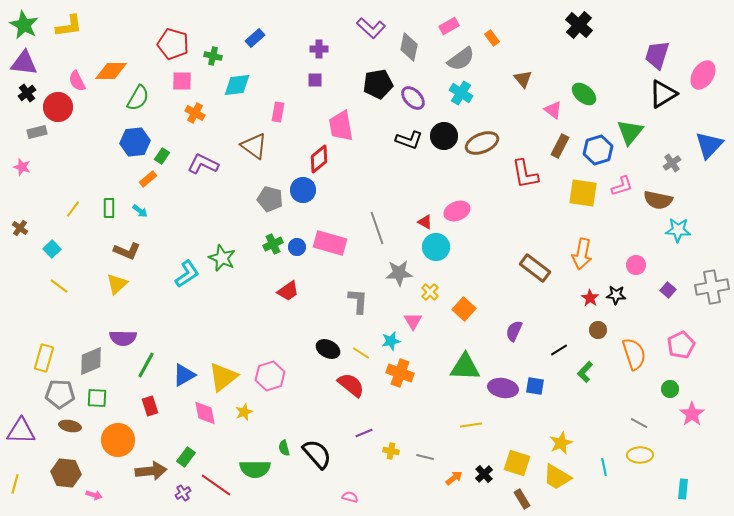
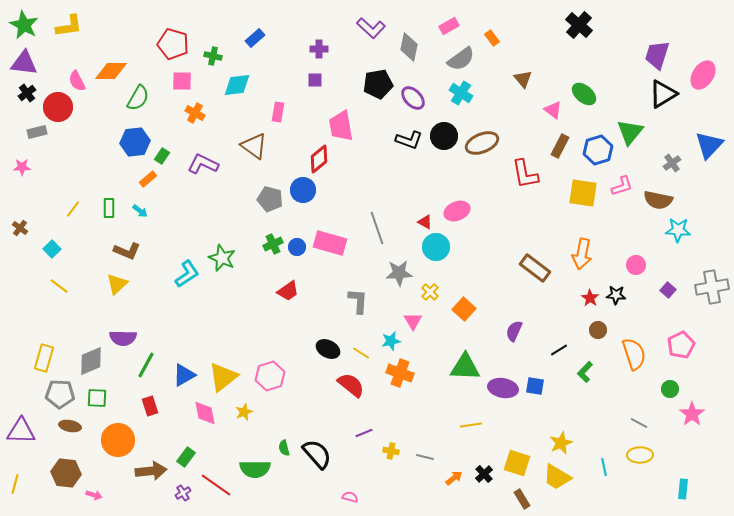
pink star at (22, 167): rotated 18 degrees counterclockwise
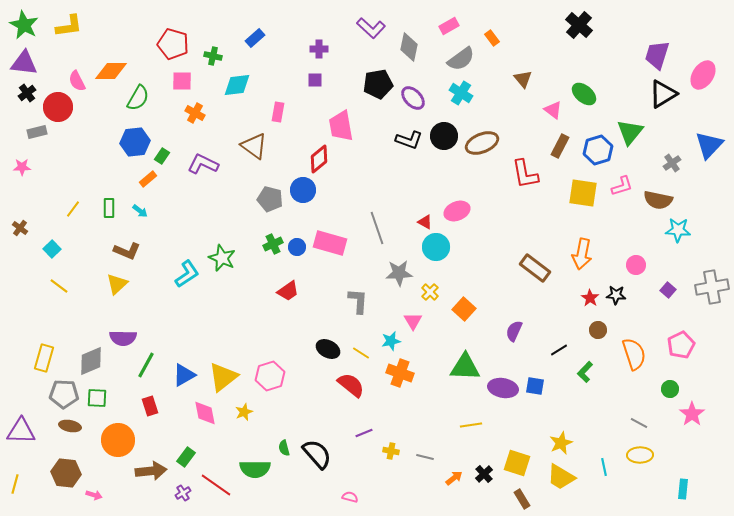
gray pentagon at (60, 394): moved 4 px right
yellow trapezoid at (557, 477): moved 4 px right
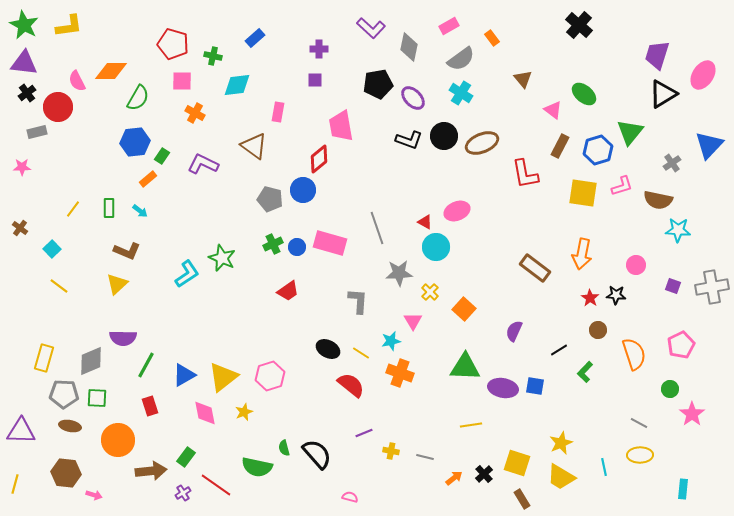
purple square at (668, 290): moved 5 px right, 4 px up; rotated 21 degrees counterclockwise
green semicircle at (255, 469): moved 2 px right, 2 px up; rotated 12 degrees clockwise
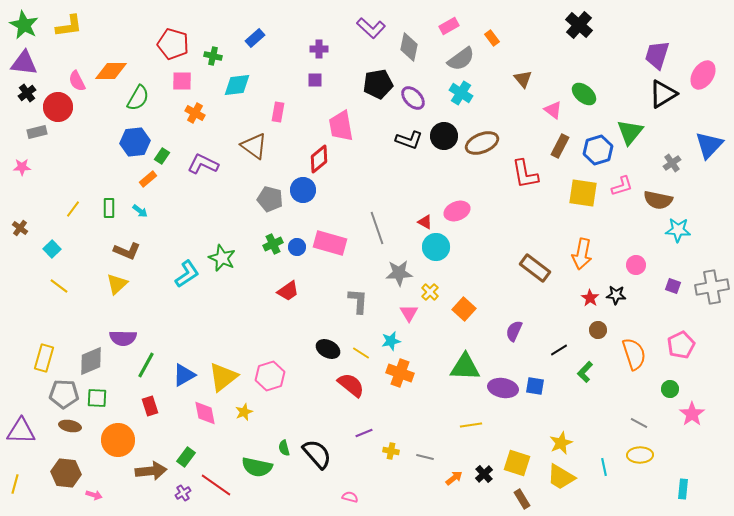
pink triangle at (413, 321): moved 4 px left, 8 px up
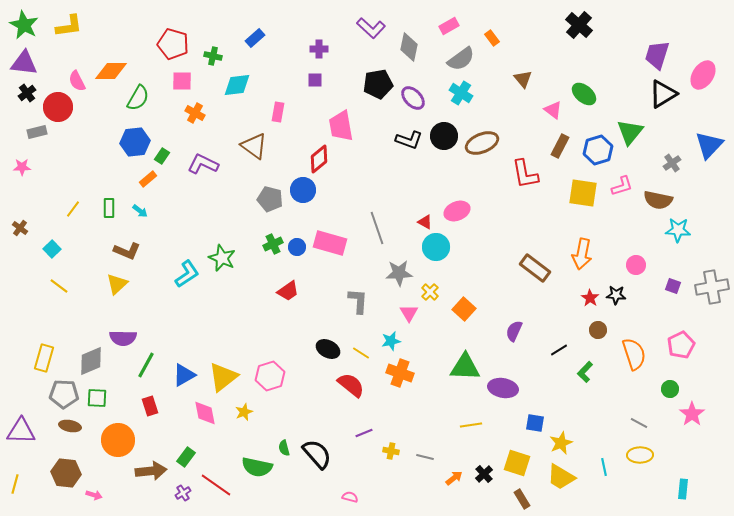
blue square at (535, 386): moved 37 px down
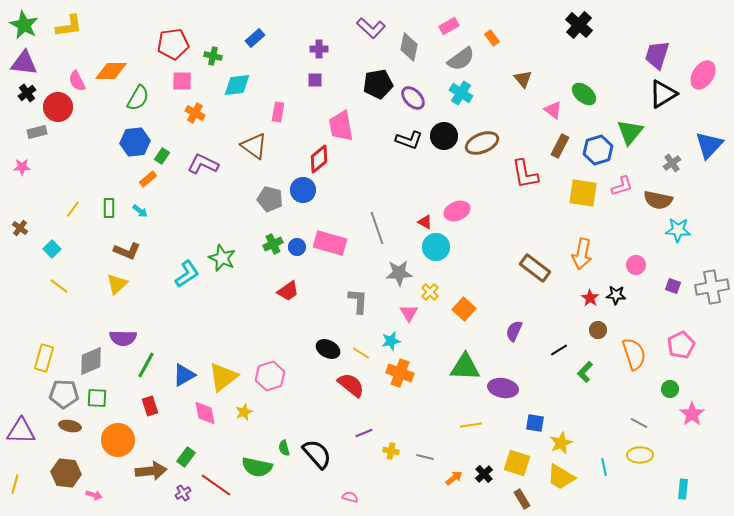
red pentagon at (173, 44): rotated 24 degrees counterclockwise
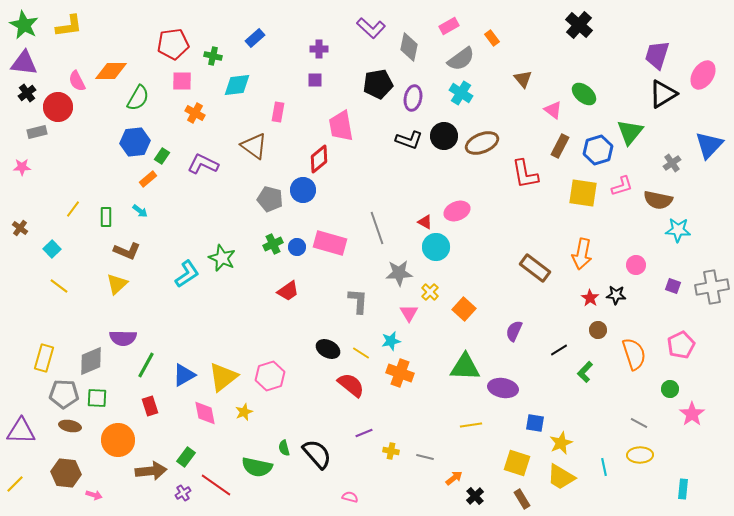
purple ellipse at (413, 98): rotated 55 degrees clockwise
green rectangle at (109, 208): moved 3 px left, 9 px down
black cross at (484, 474): moved 9 px left, 22 px down
yellow line at (15, 484): rotated 30 degrees clockwise
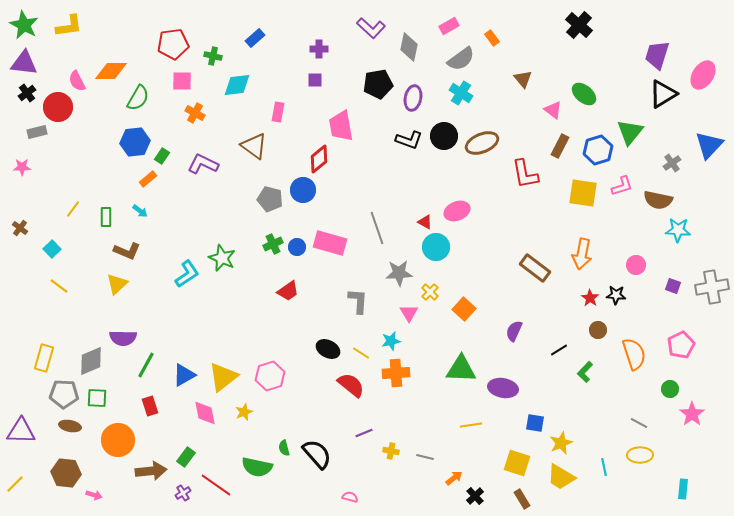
green triangle at (465, 367): moved 4 px left, 2 px down
orange cross at (400, 373): moved 4 px left; rotated 24 degrees counterclockwise
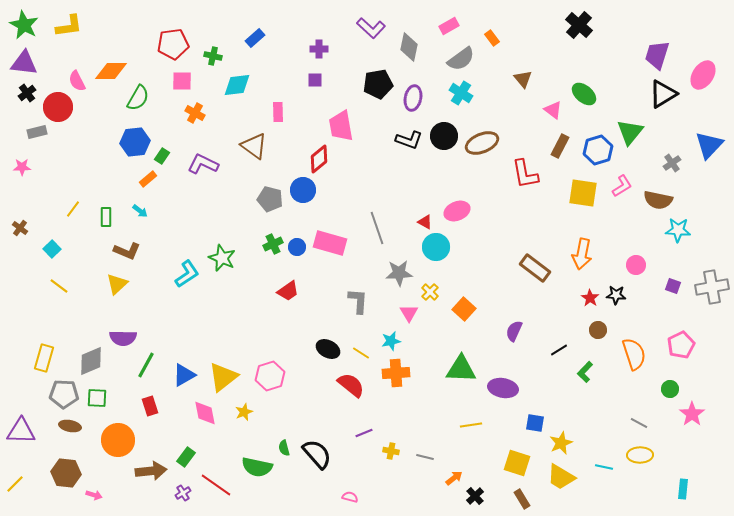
pink rectangle at (278, 112): rotated 12 degrees counterclockwise
pink L-shape at (622, 186): rotated 15 degrees counterclockwise
cyan line at (604, 467): rotated 66 degrees counterclockwise
